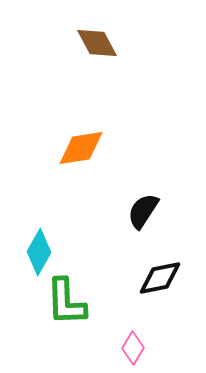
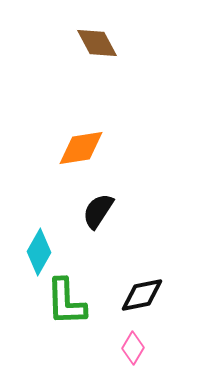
black semicircle: moved 45 px left
black diamond: moved 18 px left, 17 px down
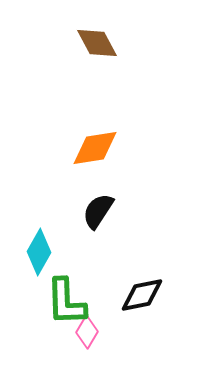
orange diamond: moved 14 px right
pink diamond: moved 46 px left, 16 px up
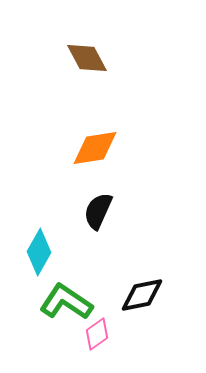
brown diamond: moved 10 px left, 15 px down
black semicircle: rotated 9 degrees counterclockwise
green L-shape: rotated 126 degrees clockwise
pink diamond: moved 10 px right, 2 px down; rotated 24 degrees clockwise
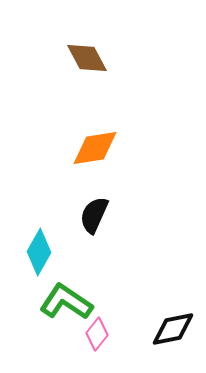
black semicircle: moved 4 px left, 4 px down
black diamond: moved 31 px right, 34 px down
pink diamond: rotated 16 degrees counterclockwise
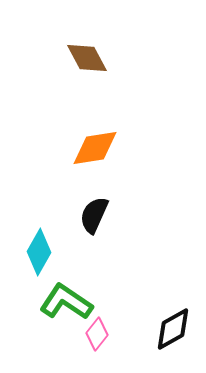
black diamond: rotated 18 degrees counterclockwise
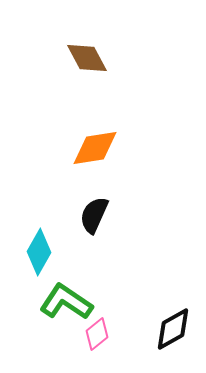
pink diamond: rotated 12 degrees clockwise
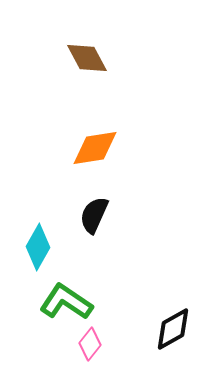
cyan diamond: moved 1 px left, 5 px up
pink diamond: moved 7 px left, 10 px down; rotated 12 degrees counterclockwise
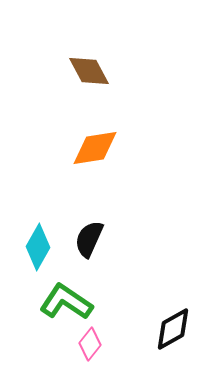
brown diamond: moved 2 px right, 13 px down
black semicircle: moved 5 px left, 24 px down
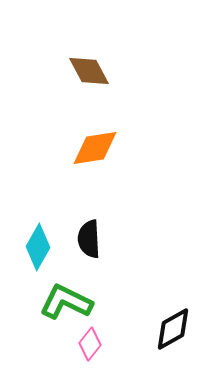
black semicircle: rotated 27 degrees counterclockwise
green L-shape: rotated 8 degrees counterclockwise
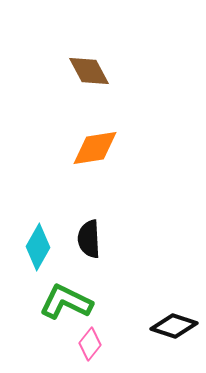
black diamond: moved 1 px right, 3 px up; rotated 48 degrees clockwise
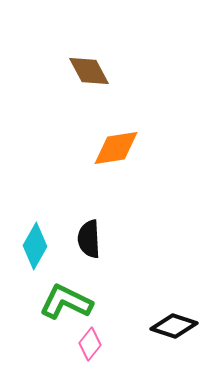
orange diamond: moved 21 px right
cyan diamond: moved 3 px left, 1 px up
